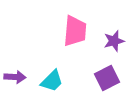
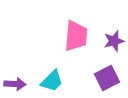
pink trapezoid: moved 1 px right, 5 px down
purple arrow: moved 7 px down
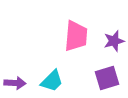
purple square: rotated 10 degrees clockwise
purple arrow: moved 1 px up
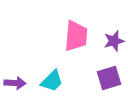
purple square: moved 2 px right
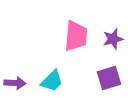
purple star: moved 1 px left, 2 px up
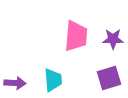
purple star: rotated 15 degrees clockwise
cyan trapezoid: moved 1 px right, 1 px up; rotated 50 degrees counterclockwise
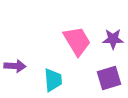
pink trapezoid: moved 1 px right, 5 px down; rotated 36 degrees counterclockwise
purple arrow: moved 17 px up
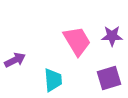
purple star: moved 1 px left, 3 px up
purple arrow: moved 6 px up; rotated 30 degrees counterclockwise
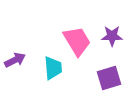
cyan trapezoid: moved 12 px up
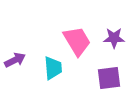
purple star: moved 2 px right, 2 px down
purple square: rotated 10 degrees clockwise
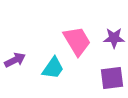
cyan trapezoid: rotated 40 degrees clockwise
purple square: moved 3 px right
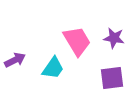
purple star: rotated 10 degrees clockwise
